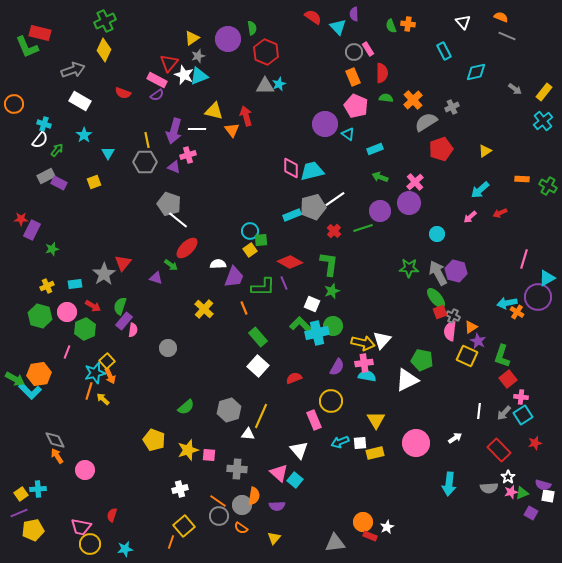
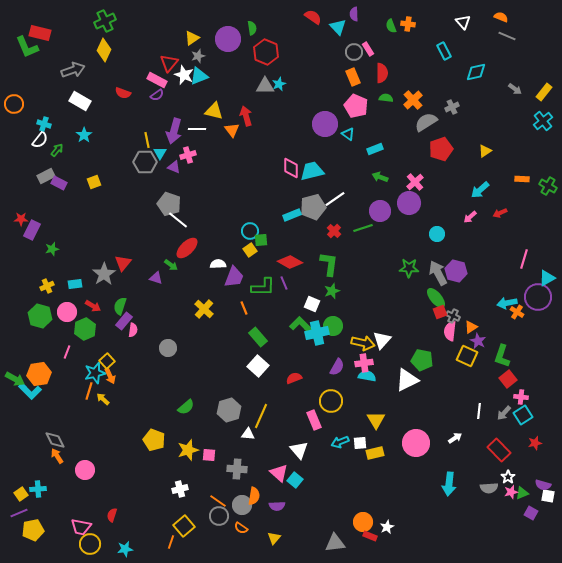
cyan triangle at (108, 153): moved 52 px right
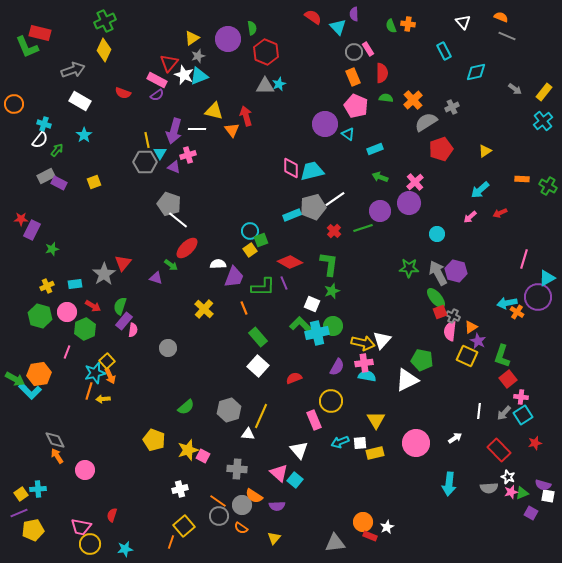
green square at (261, 240): rotated 16 degrees counterclockwise
yellow arrow at (103, 399): rotated 48 degrees counterclockwise
pink square at (209, 455): moved 6 px left, 1 px down; rotated 24 degrees clockwise
white star at (508, 477): rotated 16 degrees counterclockwise
orange semicircle at (254, 496): rotated 114 degrees clockwise
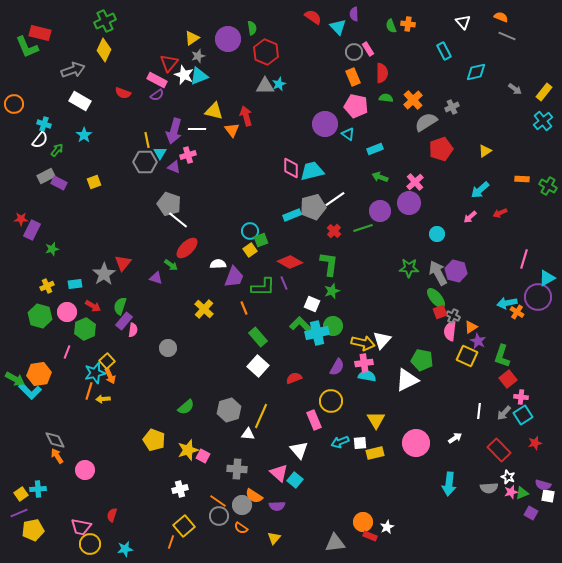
pink pentagon at (356, 106): rotated 10 degrees counterclockwise
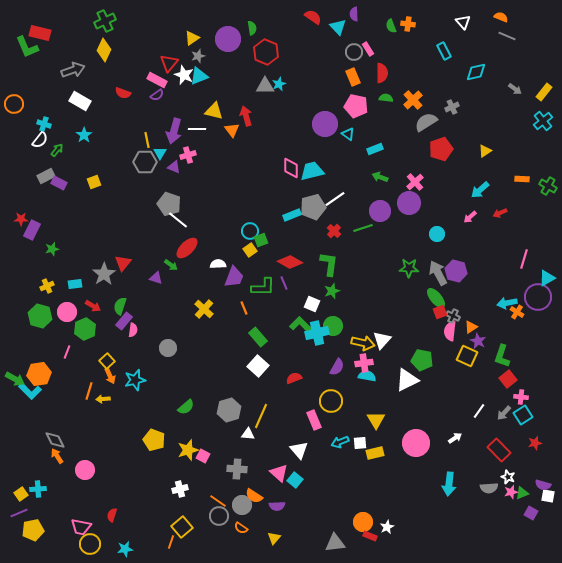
cyan star at (95, 373): moved 40 px right, 7 px down
white line at (479, 411): rotated 28 degrees clockwise
yellow square at (184, 526): moved 2 px left, 1 px down
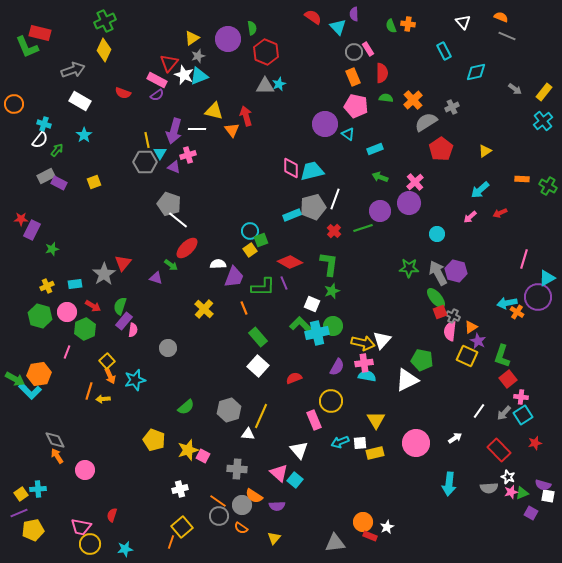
red pentagon at (441, 149): rotated 15 degrees counterclockwise
white line at (335, 199): rotated 35 degrees counterclockwise
